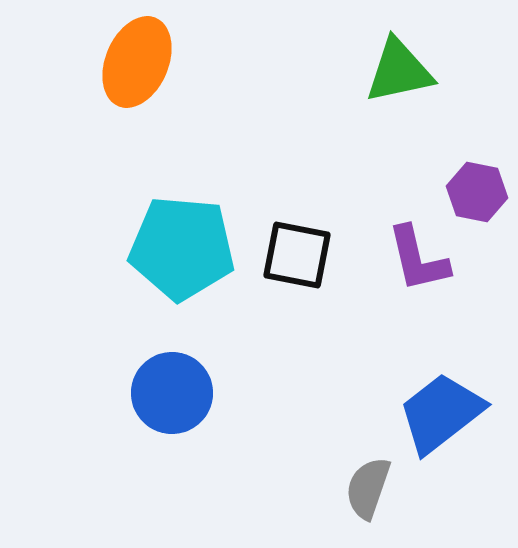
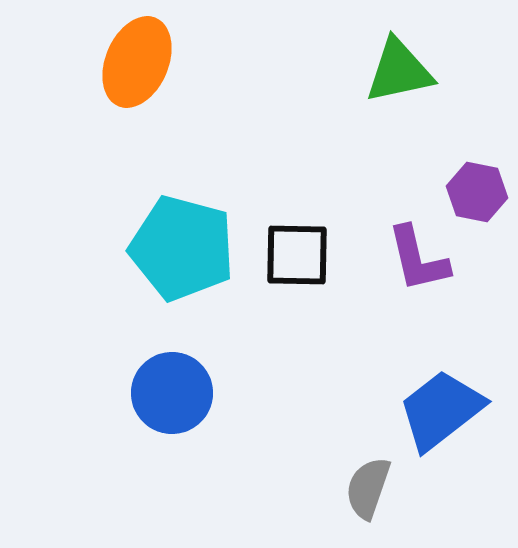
cyan pentagon: rotated 10 degrees clockwise
black square: rotated 10 degrees counterclockwise
blue trapezoid: moved 3 px up
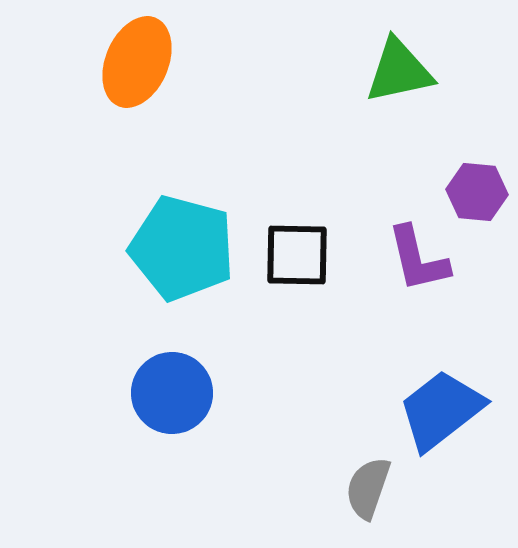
purple hexagon: rotated 6 degrees counterclockwise
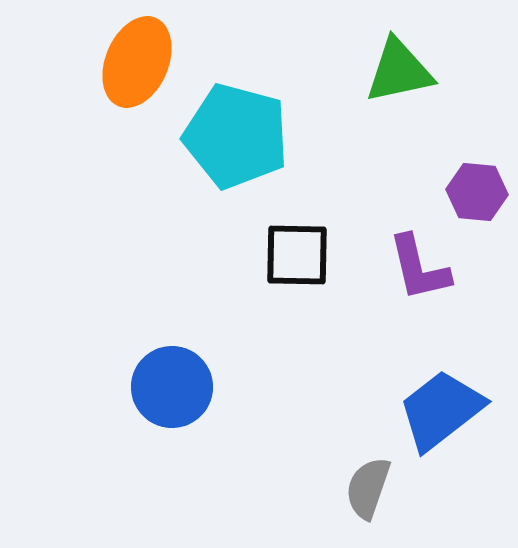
cyan pentagon: moved 54 px right, 112 px up
purple L-shape: moved 1 px right, 9 px down
blue circle: moved 6 px up
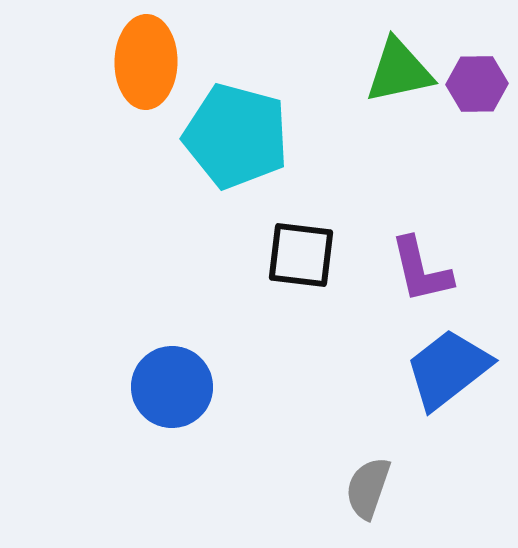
orange ellipse: moved 9 px right; rotated 22 degrees counterclockwise
purple hexagon: moved 108 px up; rotated 6 degrees counterclockwise
black square: moved 4 px right; rotated 6 degrees clockwise
purple L-shape: moved 2 px right, 2 px down
blue trapezoid: moved 7 px right, 41 px up
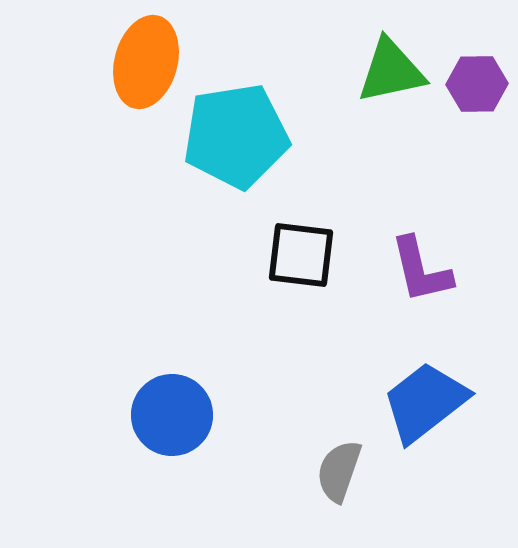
orange ellipse: rotated 14 degrees clockwise
green triangle: moved 8 px left
cyan pentagon: rotated 24 degrees counterclockwise
blue trapezoid: moved 23 px left, 33 px down
blue circle: moved 28 px down
gray semicircle: moved 29 px left, 17 px up
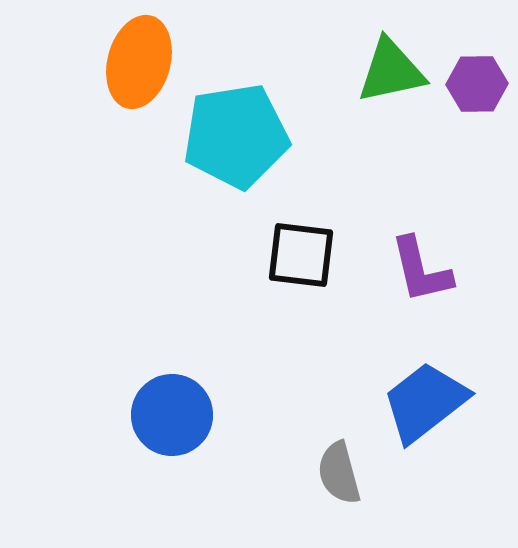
orange ellipse: moved 7 px left
gray semicircle: moved 2 px down; rotated 34 degrees counterclockwise
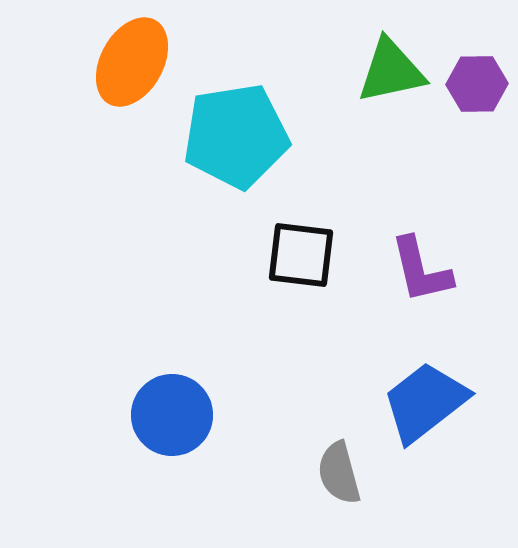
orange ellipse: moved 7 px left; rotated 14 degrees clockwise
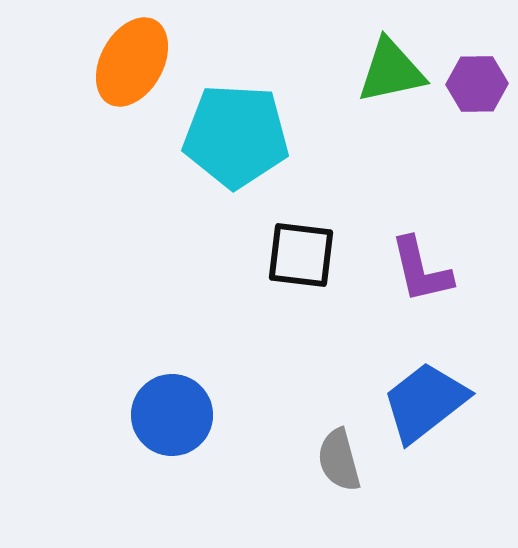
cyan pentagon: rotated 12 degrees clockwise
gray semicircle: moved 13 px up
